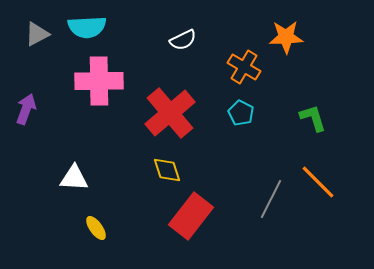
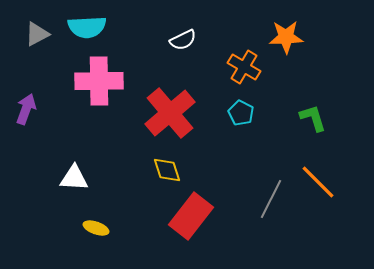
yellow ellipse: rotated 35 degrees counterclockwise
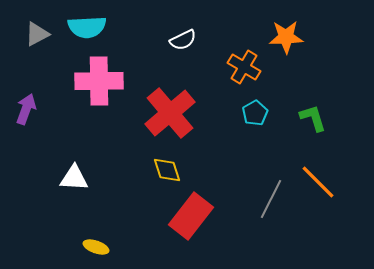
cyan pentagon: moved 14 px right; rotated 15 degrees clockwise
yellow ellipse: moved 19 px down
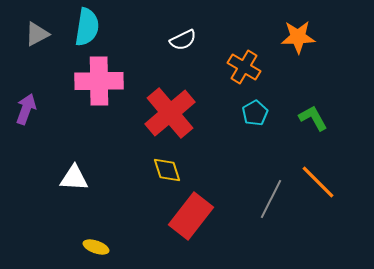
cyan semicircle: rotated 78 degrees counterclockwise
orange star: moved 12 px right
green L-shape: rotated 12 degrees counterclockwise
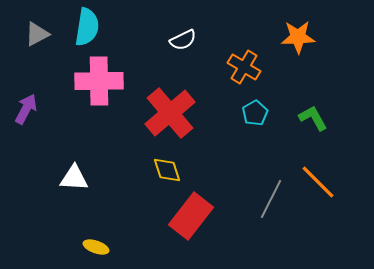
purple arrow: rotated 8 degrees clockwise
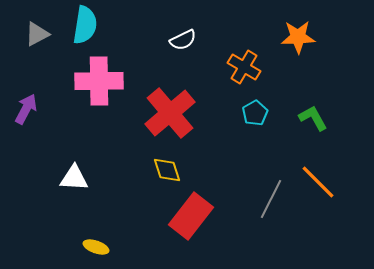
cyan semicircle: moved 2 px left, 2 px up
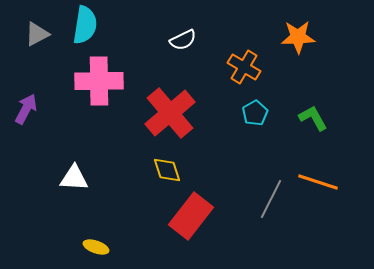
orange line: rotated 27 degrees counterclockwise
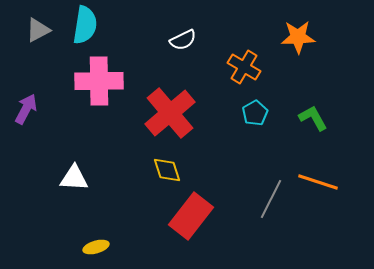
gray triangle: moved 1 px right, 4 px up
yellow ellipse: rotated 35 degrees counterclockwise
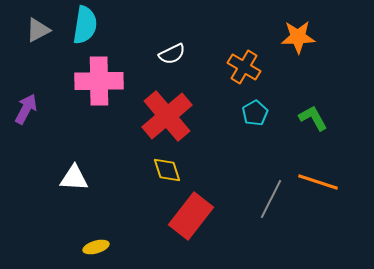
white semicircle: moved 11 px left, 14 px down
red cross: moved 3 px left, 3 px down
